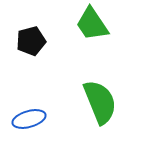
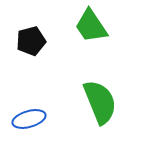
green trapezoid: moved 1 px left, 2 px down
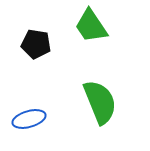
black pentagon: moved 5 px right, 3 px down; rotated 24 degrees clockwise
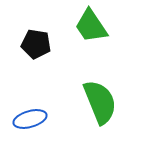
blue ellipse: moved 1 px right
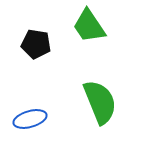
green trapezoid: moved 2 px left
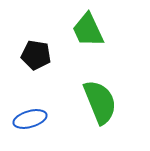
green trapezoid: moved 1 px left, 4 px down; rotated 9 degrees clockwise
black pentagon: moved 11 px down
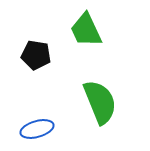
green trapezoid: moved 2 px left
blue ellipse: moved 7 px right, 10 px down
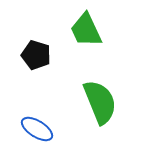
black pentagon: rotated 8 degrees clockwise
blue ellipse: rotated 48 degrees clockwise
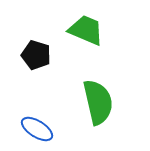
green trapezoid: rotated 138 degrees clockwise
green semicircle: moved 2 px left; rotated 9 degrees clockwise
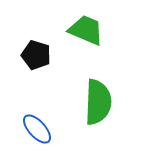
green semicircle: rotated 15 degrees clockwise
blue ellipse: rotated 16 degrees clockwise
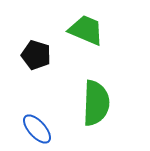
green semicircle: moved 2 px left, 1 px down
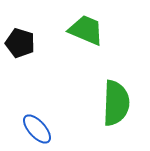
black pentagon: moved 16 px left, 12 px up
green semicircle: moved 20 px right
